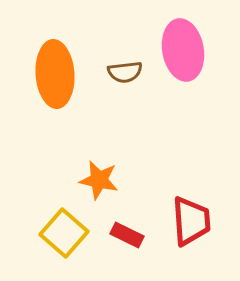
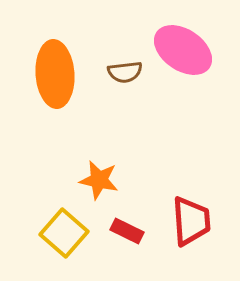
pink ellipse: rotated 46 degrees counterclockwise
red rectangle: moved 4 px up
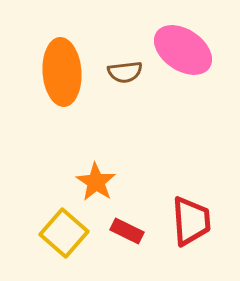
orange ellipse: moved 7 px right, 2 px up
orange star: moved 3 px left, 2 px down; rotated 21 degrees clockwise
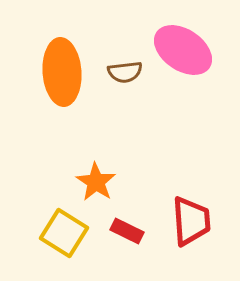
yellow square: rotated 9 degrees counterclockwise
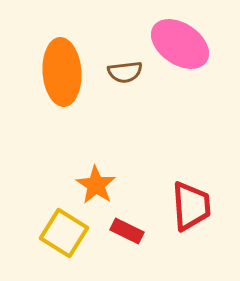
pink ellipse: moved 3 px left, 6 px up
orange star: moved 3 px down
red trapezoid: moved 15 px up
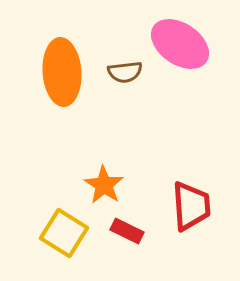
orange star: moved 8 px right
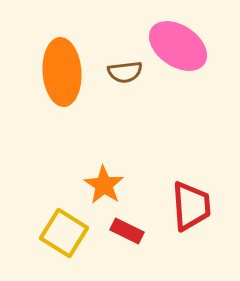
pink ellipse: moved 2 px left, 2 px down
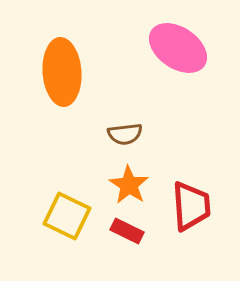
pink ellipse: moved 2 px down
brown semicircle: moved 62 px down
orange star: moved 25 px right
yellow square: moved 3 px right, 17 px up; rotated 6 degrees counterclockwise
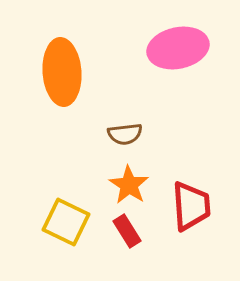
pink ellipse: rotated 46 degrees counterclockwise
yellow square: moved 1 px left, 6 px down
red rectangle: rotated 32 degrees clockwise
